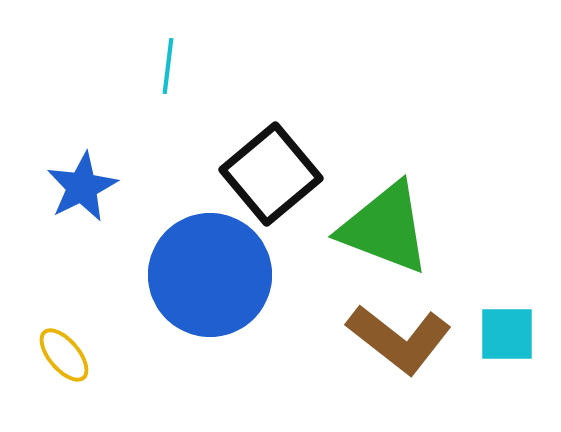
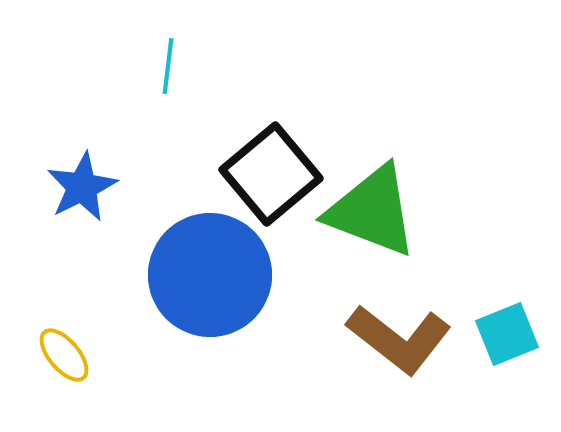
green triangle: moved 13 px left, 17 px up
cyan square: rotated 22 degrees counterclockwise
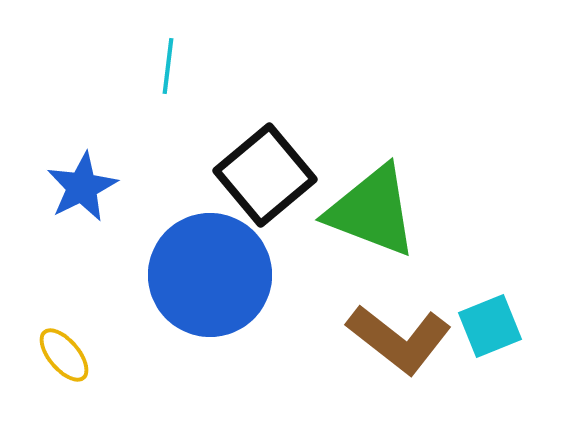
black square: moved 6 px left, 1 px down
cyan square: moved 17 px left, 8 px up
